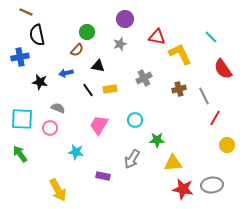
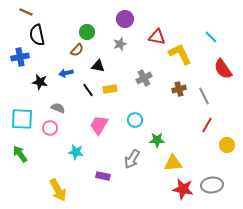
red line: moved 8 px left, 7 px down
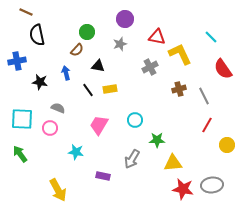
blue cross: moved 3 px left, 4 px down
blue arrow: rotated 88 degrees clockwise
gray cross: moved 6 px right, 11 px up
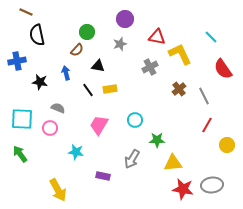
brown cross: rotated 24 degrees counterclockwise
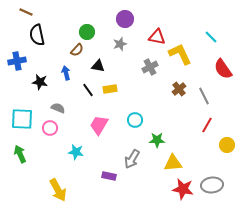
green arrow: rotated 12 degrees clockwise
purple rectangle: moved 6 px right
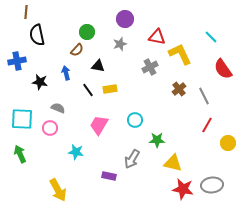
brown line: rotated 72 degrees clockwise
yellow circle: moved 1 px right, 2 px up
yellow triangle: rotated 18 degrees clockwise
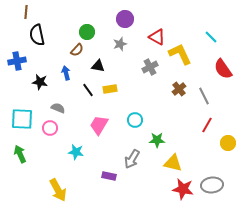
red triangle: rotated 18 degrees clockwise
